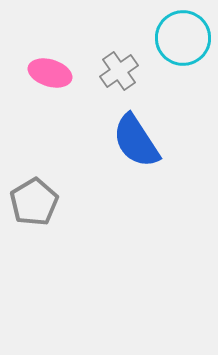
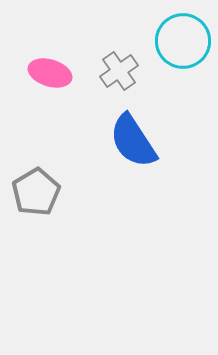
cyan circle: moved 3 px down
blue semicircle: moved 3 px left
gray pentagon: moved 2 px right, 10 px up
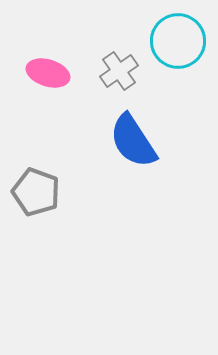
cyan circle: moved 5 px left
pink ellipse: moved 2 px left
gray pentagon: rotated 21 degrees counterclockwise
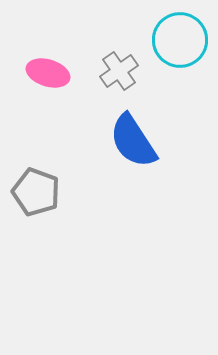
cyan circle: moved 2 px right, 1 px up
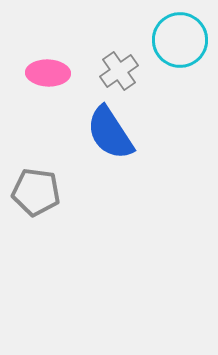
pink ellipse: rotated 15 degrees counterclockwise
blue semicircle: moved 23 px left, 8 px up
gray pentagon: rotated 12 degrees counterclockwise
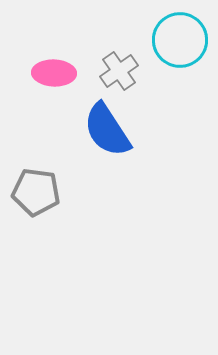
pink ellipse: moved 6 px right
blue semicircle: moved 3 px left, 3 px up
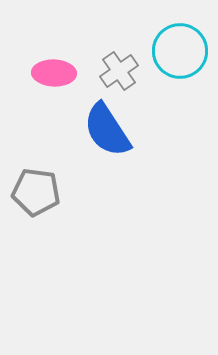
cyan circle: moved 11 px down
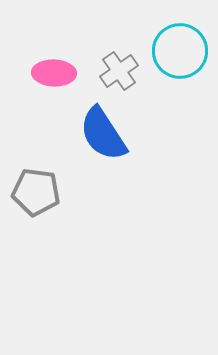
blue semicircle: moved 4 px left, 4 px down
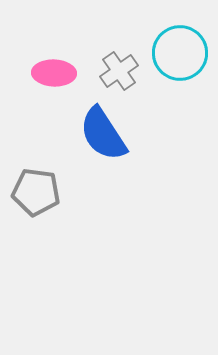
cyan circle: moved 2 px down
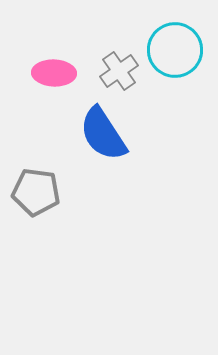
cyan circle: moved 5 px left, 3 px up
